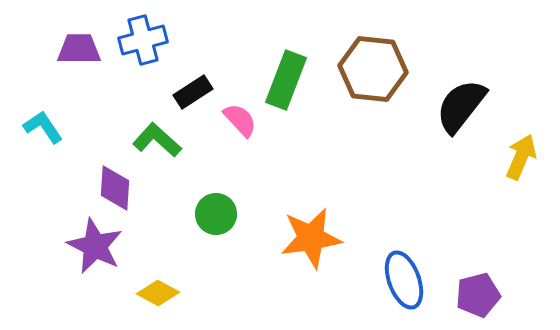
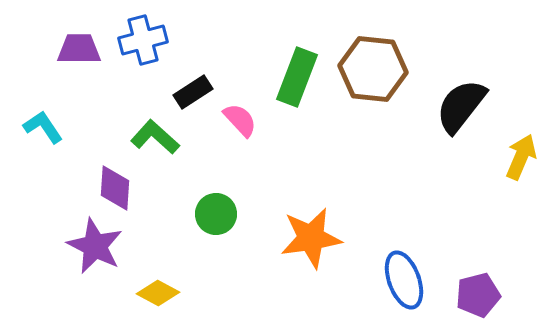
green rectangle: moved 11 px right, 3 px up
green L-shape: moved 2 px left, 3 px up
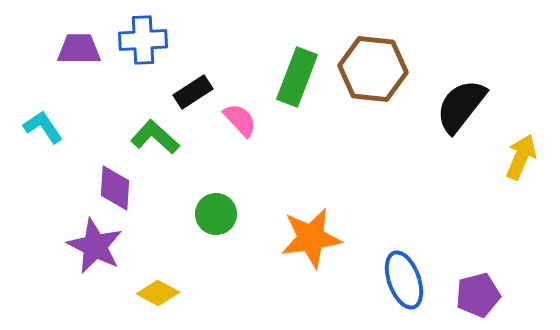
blue cross: rotated 12 degrees clockwise
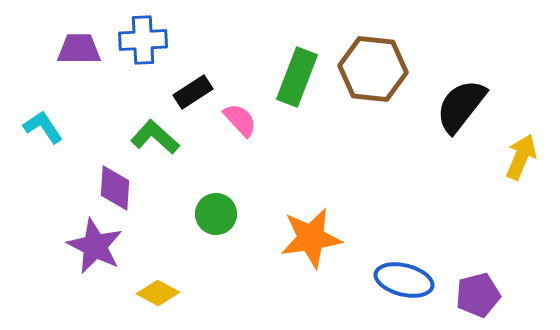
blue ellipse: rotated 56 degrees counterclockwise
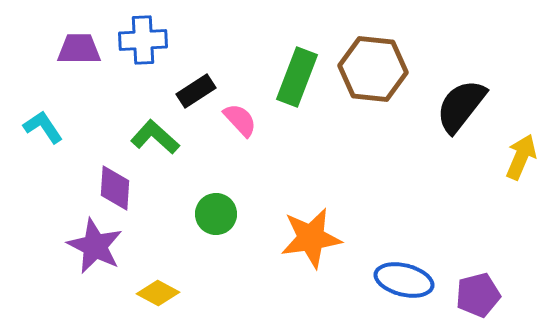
black rectangle: moved 3 px right, 1 px up
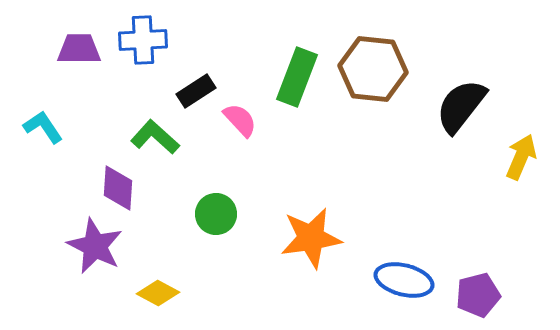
purple diamond: moved 3 px right
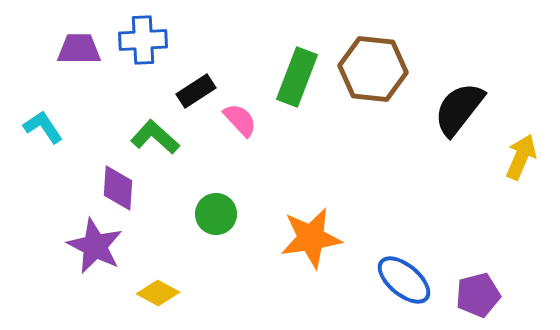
black semicircle: moved 2 px left, 3 px down
blue ellipse: rotated 26 degrees clockwise
